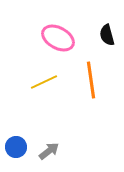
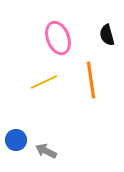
pink ellipse: rotated 40 degrees clockwise
blue circle: moved 7 px up
gray arrow: moved 3 px left; rotated 115 degrees counterclockwise
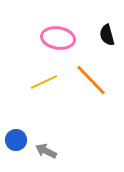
pink ellipse: rotated 60 degrees counterclockwise
orange line: rotated 36 degrees counterclockwise
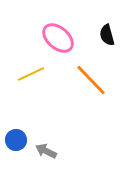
pink ellipse: rotated 32 degrees clockwise
yellow line: moved 13 px left, 8 px up
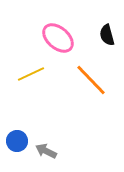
blue circle: moved 1 px right, 1 px down
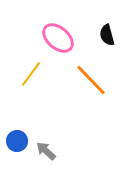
yellow line: rotated 28 degrees counterclockwise
gray arrow: rotated 15 degrees clockwise
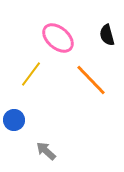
blue circle: moved 3 px left, 21 px up
